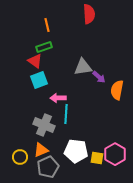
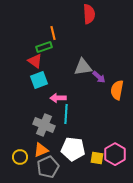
orange line: moved 6 px right, 8 px down
white pentagon: moved 3 px left, 2 px up
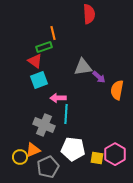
orange triangle: moved 8 px left
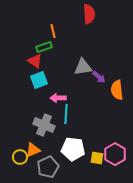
orange line: moved 2 px up
orange semicircle: rotated 18 degrees counterclockwise
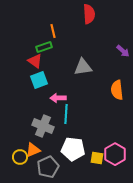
purple arrow: moved 24 px right, 26 px up
gray cross: moved 1 px left, 1 px down
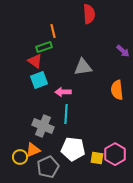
pink arrow: moved 5 px right, 6 px up
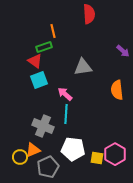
pink arrow: moved 2 px right, 2 px down; rotated 42 degrees clockwise
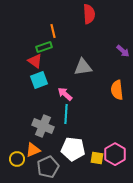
yellow circle: moved 3 px left, 2 px down
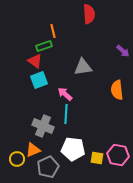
green rectangle: moved 1 px up
pink hexagon: moved 3 px right, 1 px down; rotated 20 degrees counterclockwise
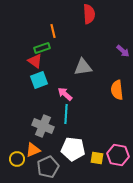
green rectangle: moved 2 px left, 2 px down
